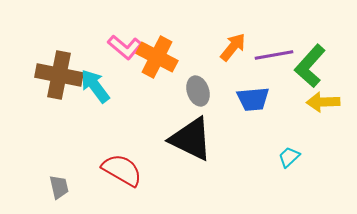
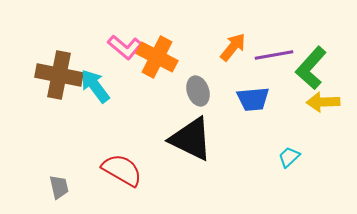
green L-shape: moved 1 px right, 2 px down
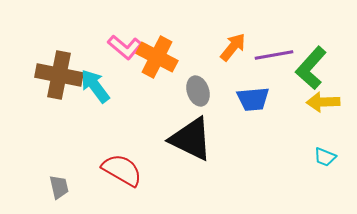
cyan trapezoid: moved 36 px right; rotated 115 degrees counterclockwise
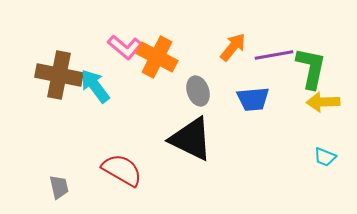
green L-shape: rotated 150 degrees clockwise
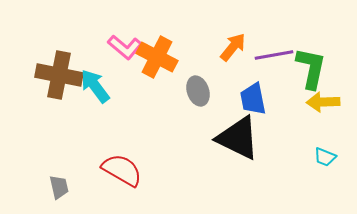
blue trapezoid: rotated 84 degrees clockwise
black triangle: moved 47 px right, 1 px up
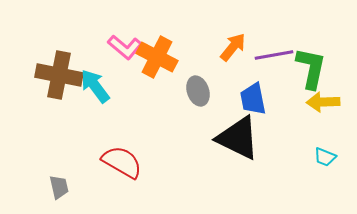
red semicircle: moved 8 px up
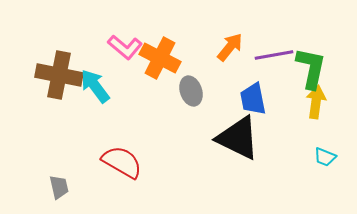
orange arrow: moved 3 px left
orange cross: moved 3 px right, 1 px down
gray ellipse: moved 7 px left
yellow arrow: moved 7 px left; rotated 100 degrees clockwise
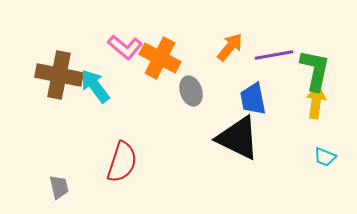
green L-shape: moved 4 px right, 2 px down
red semicircle: rotated 78 degrees clockwise
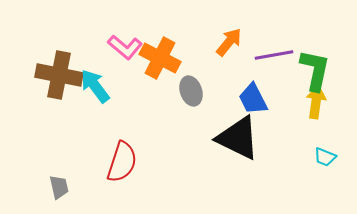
orange arrow: moved 1 px left, 5 px up
blue trapezoid: rotated 16 degrees counterclockwise
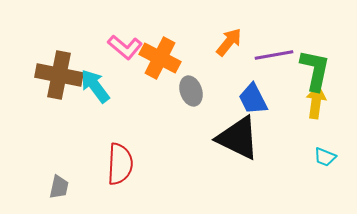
red semicircle: moved 2 px left, 2 px down; rotated 15 degrees counterclockwise
gray trapezoid: rotated 25 degrees clockwise
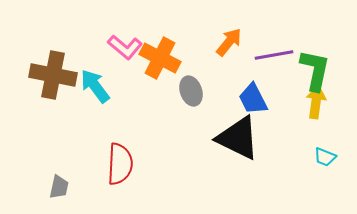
brown cross: moved 6 px left
